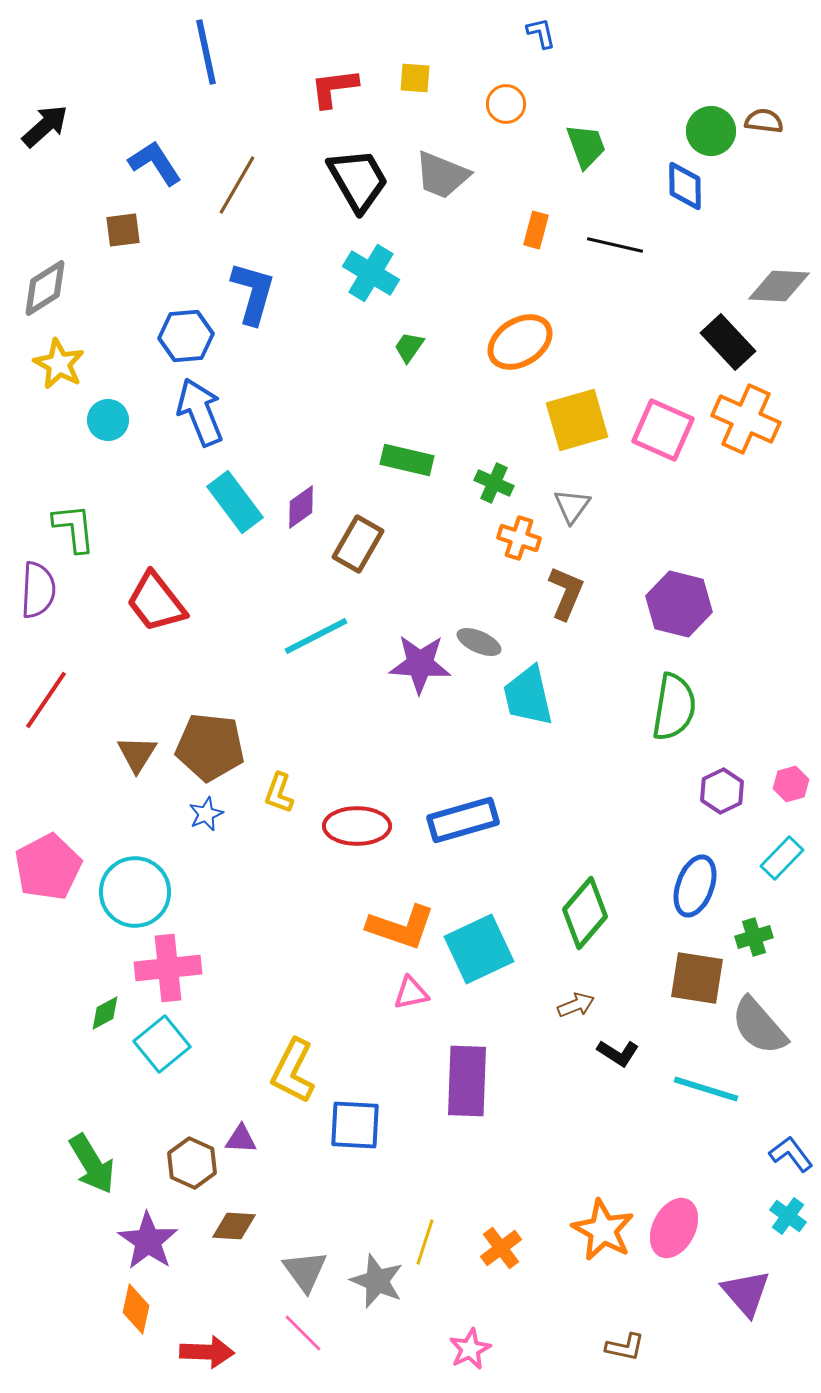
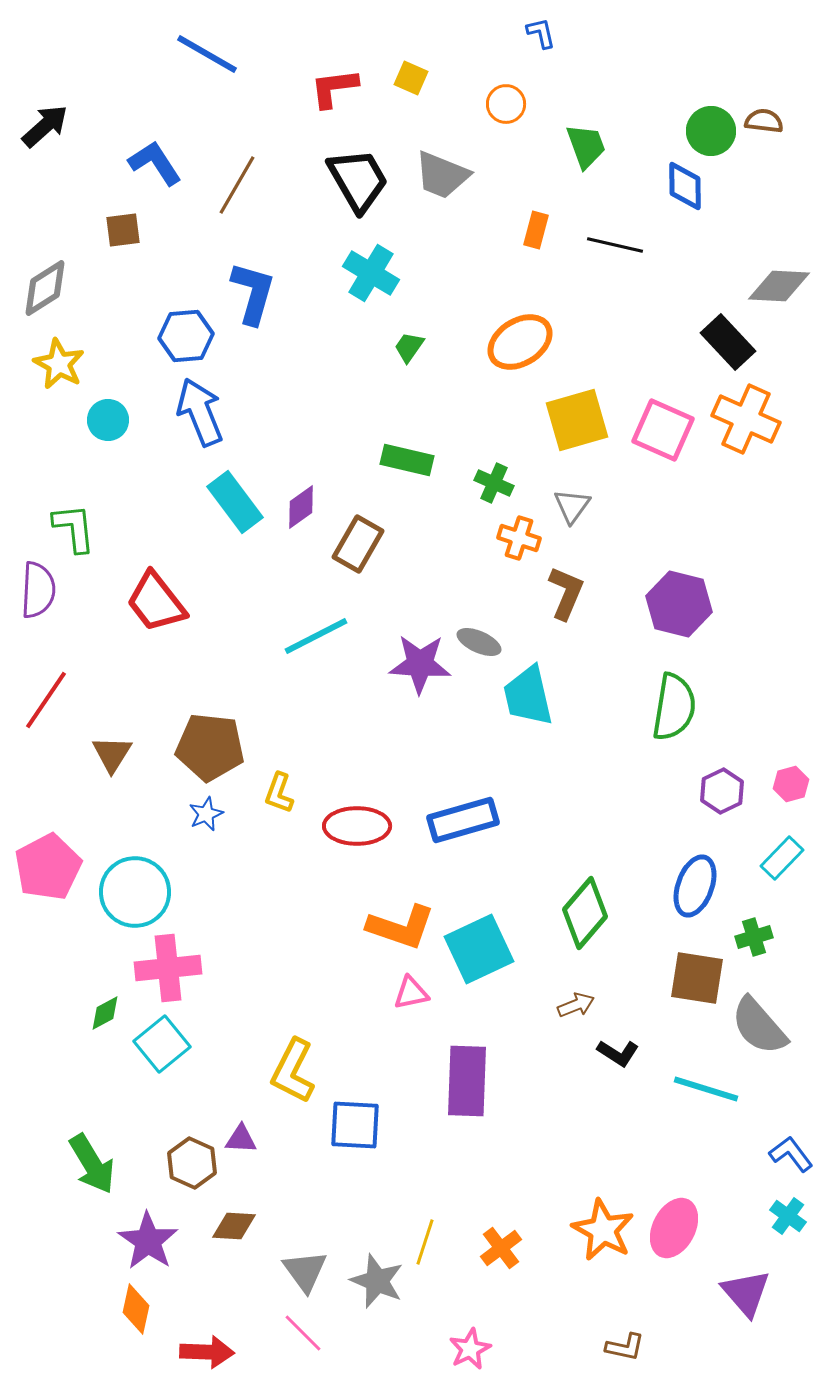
blue line at (206, 52): moved 1 px right, 2 px down; rotated 48 degrees counterclockwise
yellow square at (415, 78): moved 4 px left; rotated 20 degrees clockwise
brown triangle at (137, 754): moved 25 px left
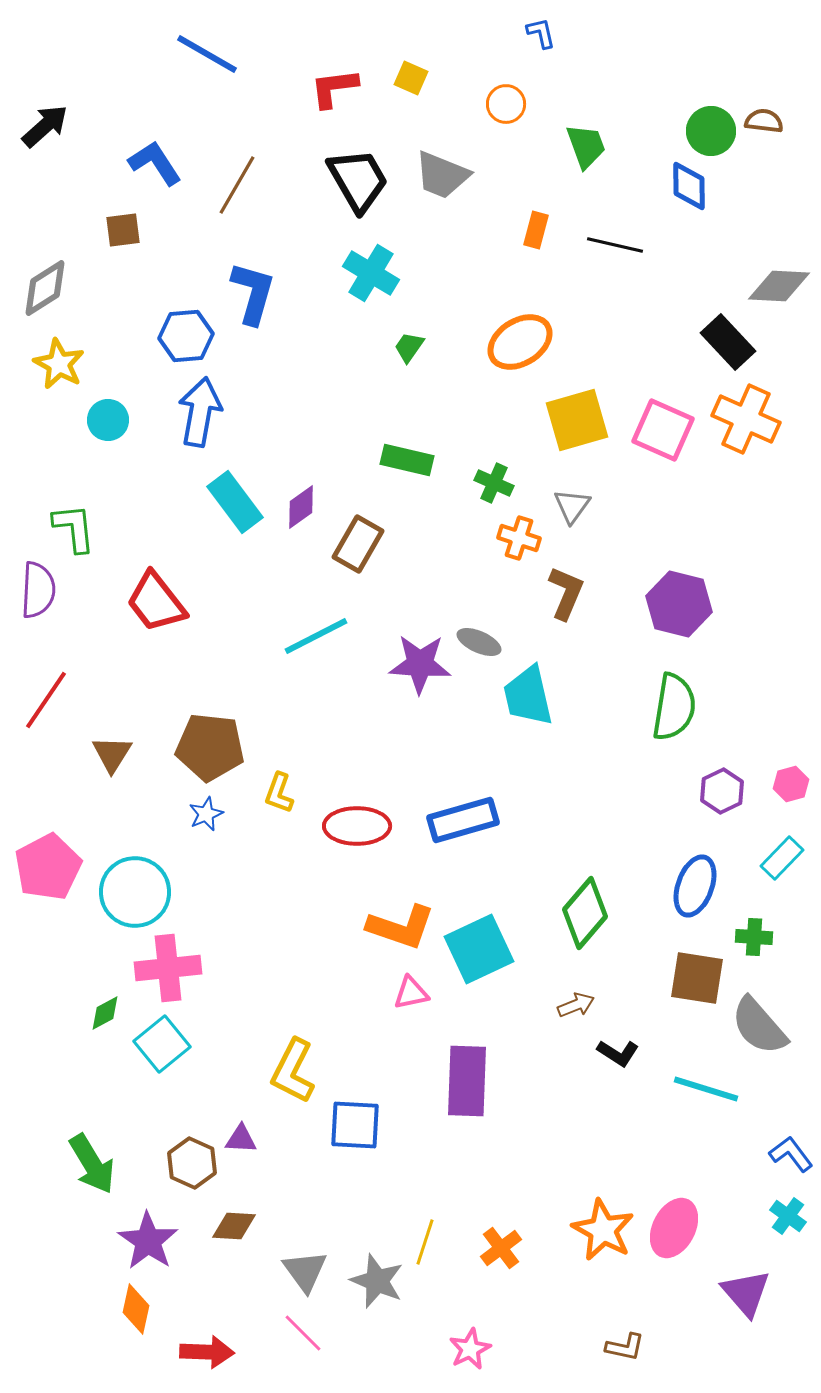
blue diamond at (685, 186): moved 4 px right
blue arrow at (200, 412): rotated 32 degrees clockwise
green cross at (754, 937): rotated 21 degrees clockwise
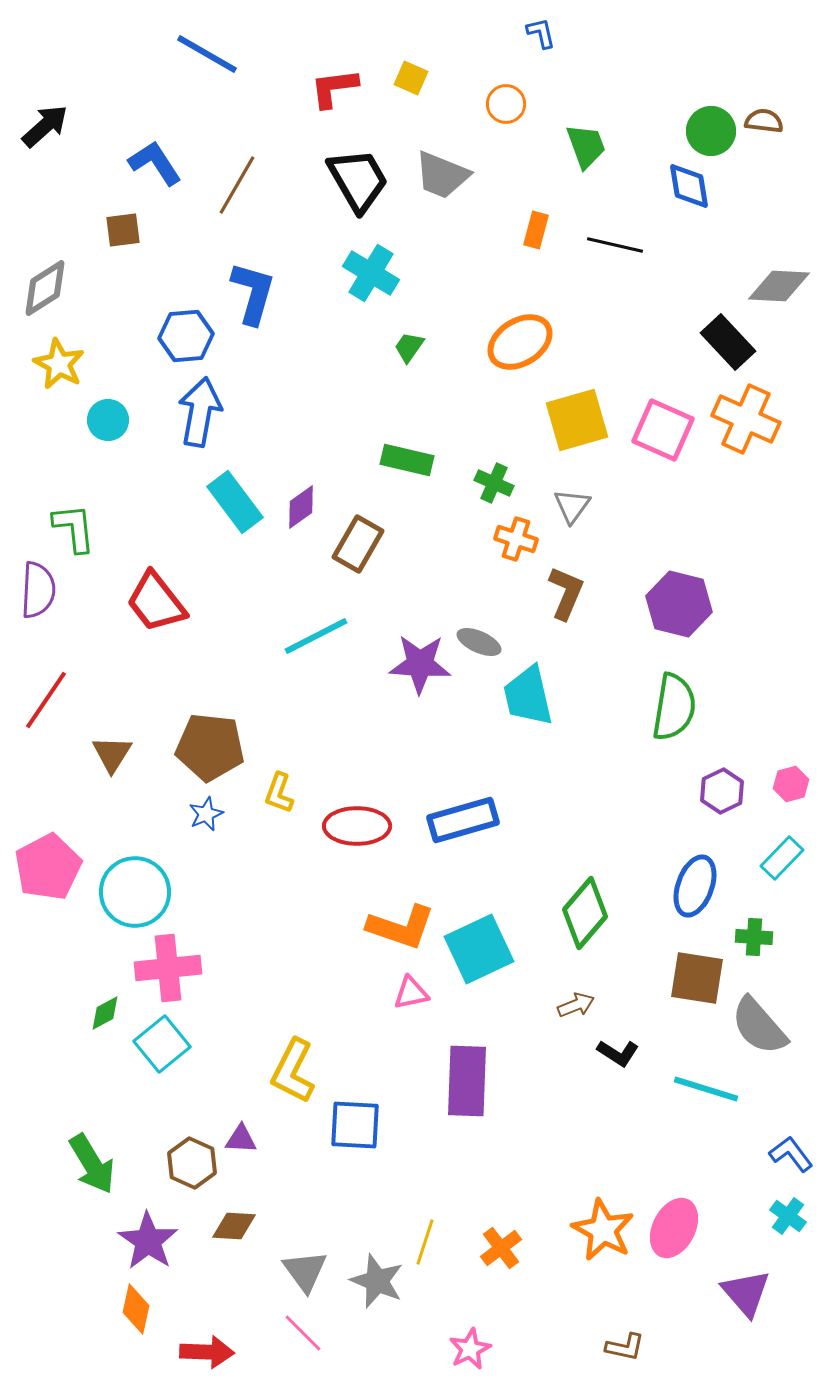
blue diamond at (689, 186): rotated 9 degrees counterclockwise
orange cross at (519, 538): moved 3 px left, 1 px down
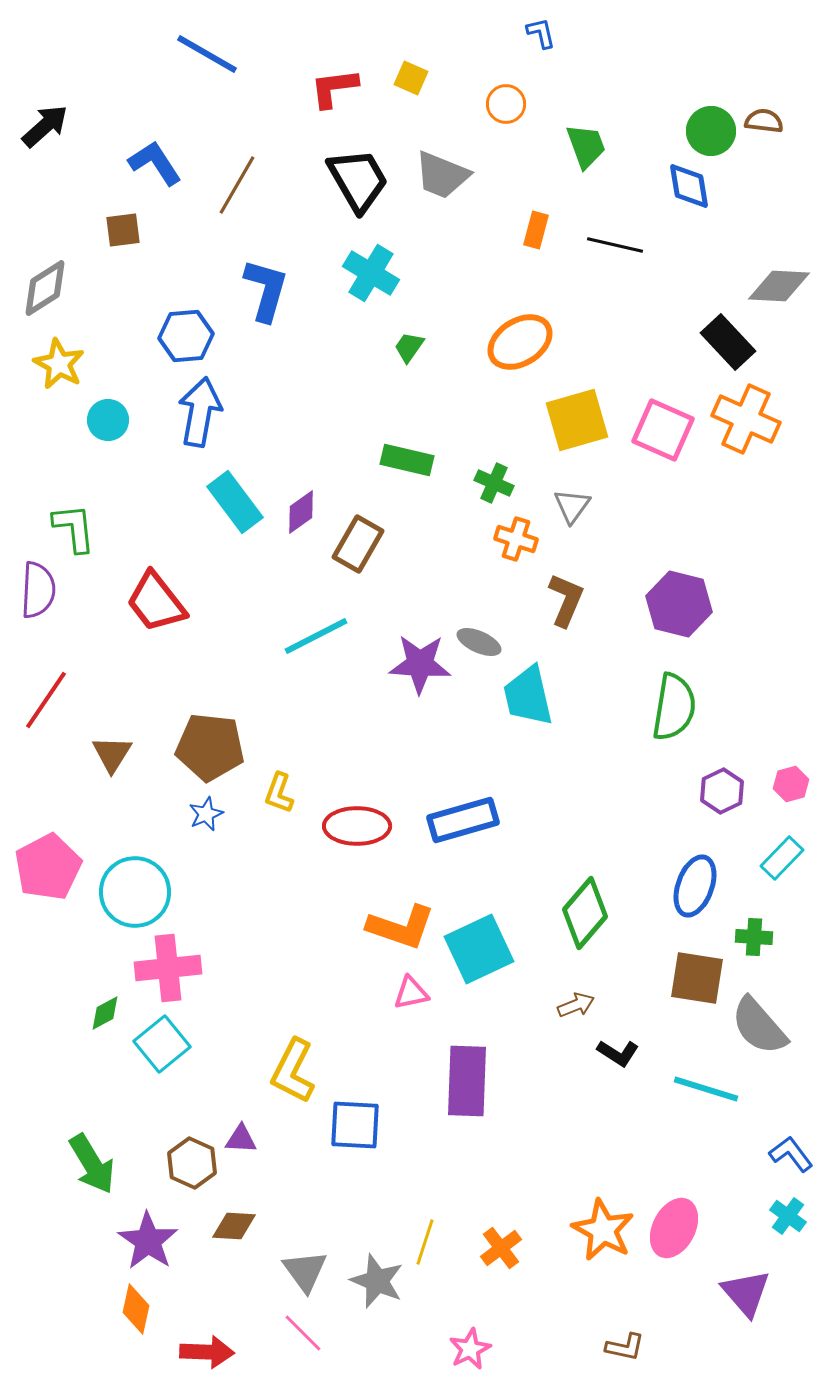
blue L-shape at (253, 293): moved 13 px right, 3 px up
purple diamond at (301, 507): moved 5 px down
brown L-shape at (566, 593): moved 7 px down
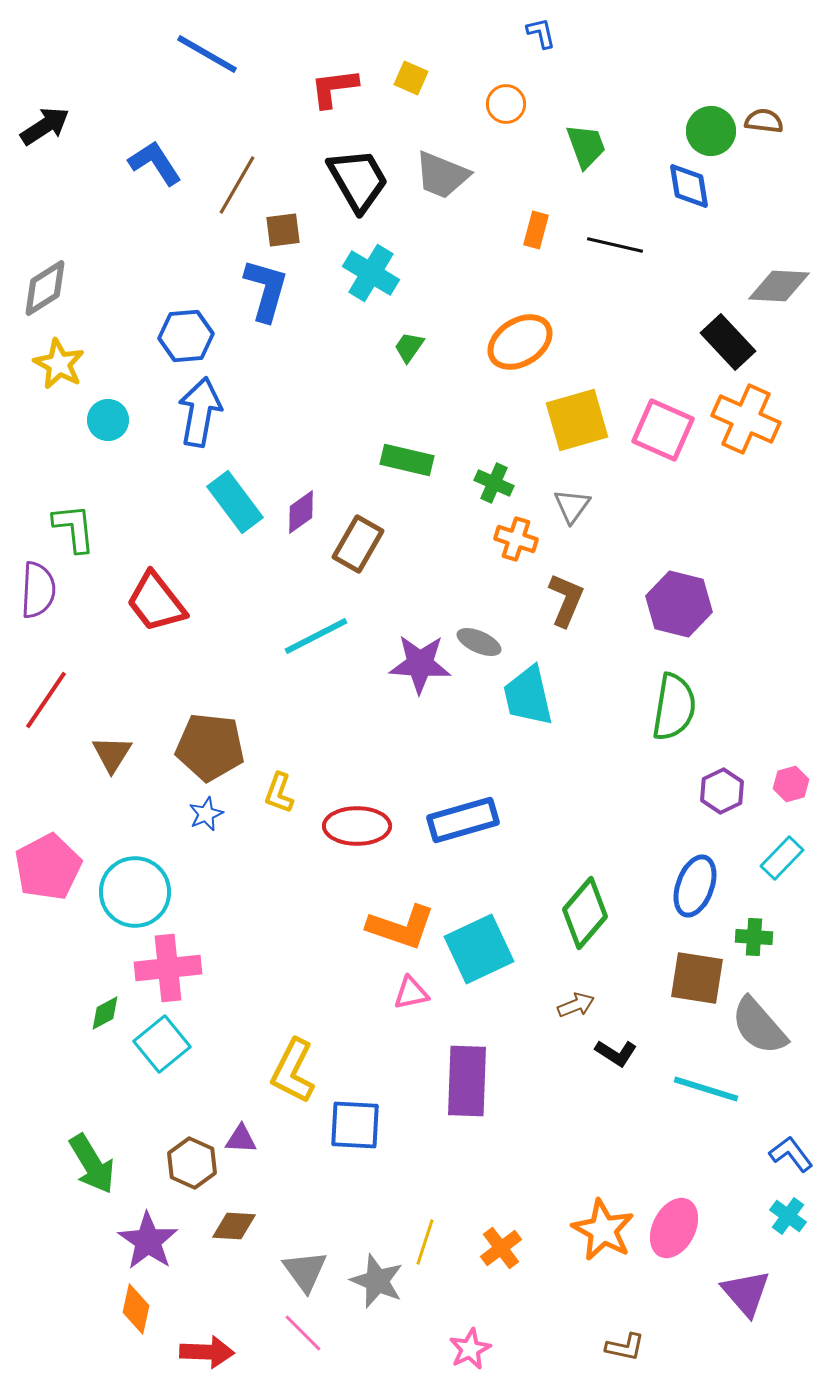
black arrow at (45, 126): rotated 9 degrees clockwise
brown square at (123, 230): moved 160 px right
black L-shape at (618, 1053): moved 2 px left
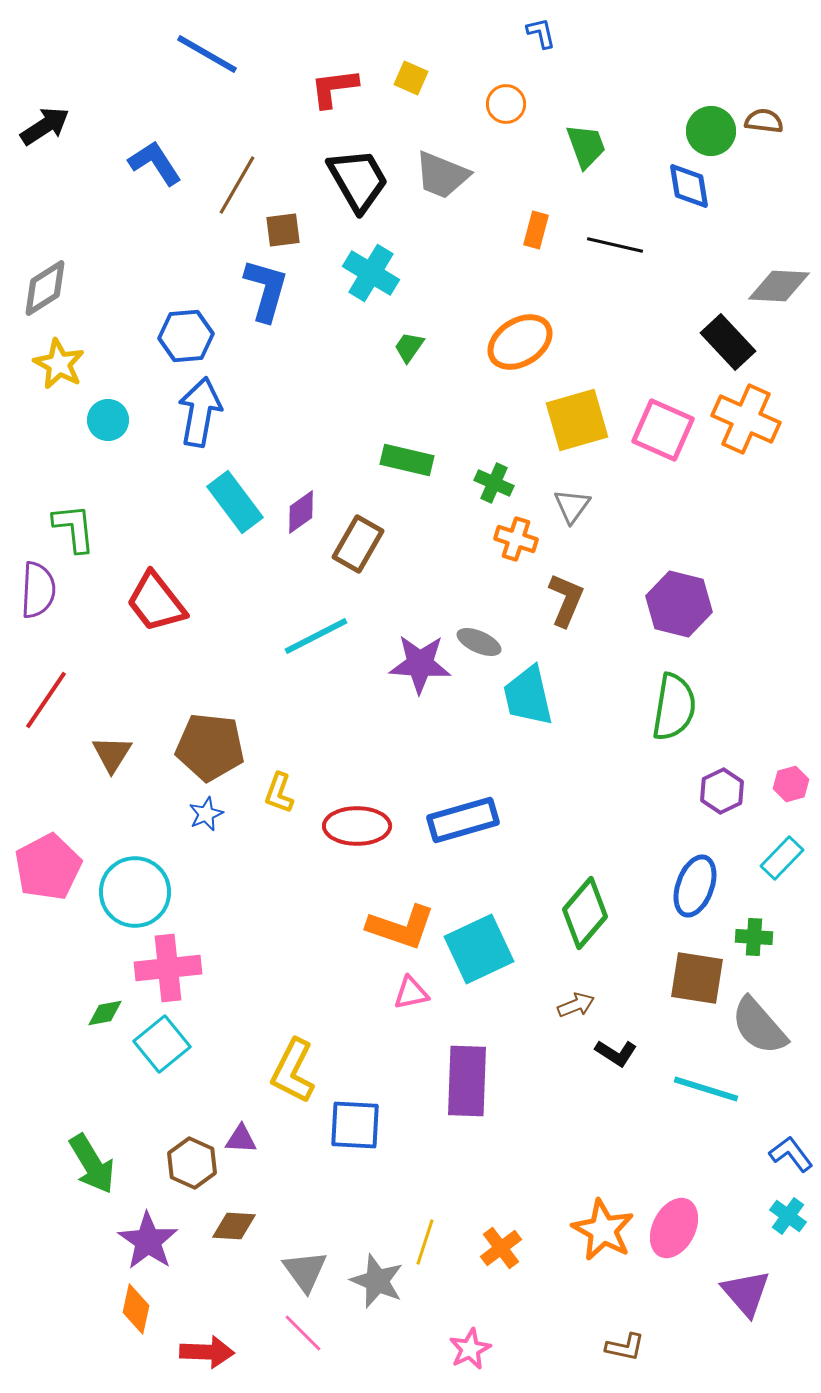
green diamond at (105, 1013): rotated 18 degrees clockwise
